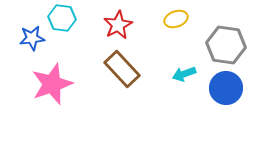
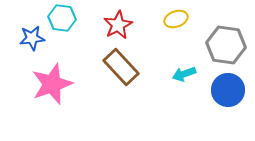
brown rectangle: moved 1 px left, 2 px up
blue circle: moved 2 px right, 2 px down
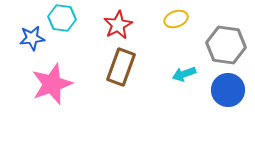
brown rectangle: rotated 63 degrees clockwise
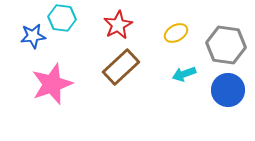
yellow ellipse: moved 14 px down; rotated 10 degrees counterclockwise
blue star: moved 1 px right, 2 px up
brown rectangle: rotated 27 degrees clockwise
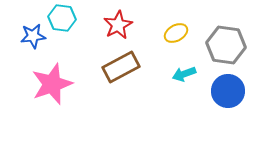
brown rectangle: rotated 15 degrees clockwise
blue circle: moved 1 px down
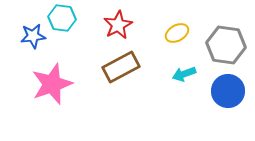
yellow ellipse: moved 1 px right
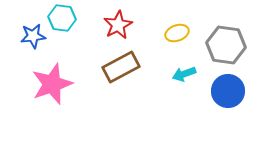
yellow ellipse: rotated 10 degrees clockwise
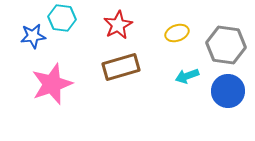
brown rectangle: rotated 12 degrees clockwise
cyan arrow: moved 3 px right, 2 px down
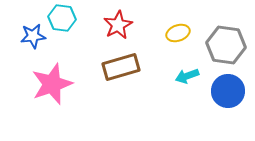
yellow ellipse: moved 1 px right
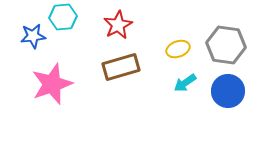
cyan hexagon: moved 1 px right, 1 px up; rotated 12 degrees counterclockwise
yellow ellipse: moved 16 px down
cyan arrow: moved 2 px left, 7 px down; rotated 15 degrees counterclockwise
